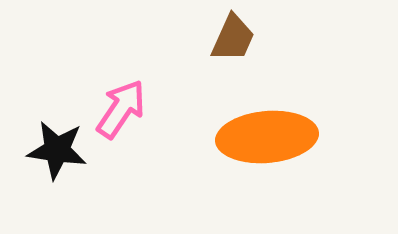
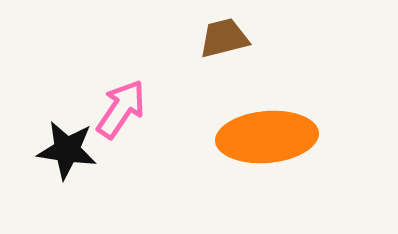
brown trapezoid: moved 9 px left; rotated 128 degrees counterclockwise
black star: moved 10 px right
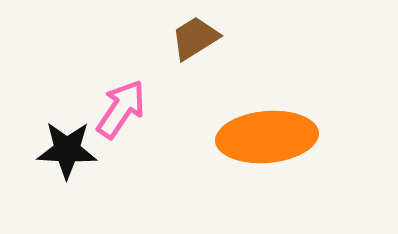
brown trapezoid: moved 29 px left; rotated 18 degrees counterclockwise
black star: rotated 6 degrees counterclockwise
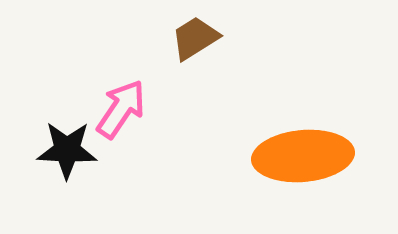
orange ellipse: moved 36 px right, 19 px down
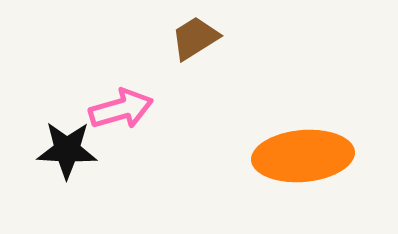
pink arrow: rotated 40 degrees clockwise
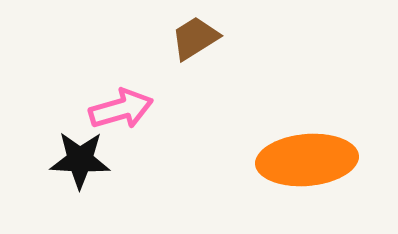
black star: moved 13 px right, 10 px down
orange ellipse: moved 4 px right, 4 px down
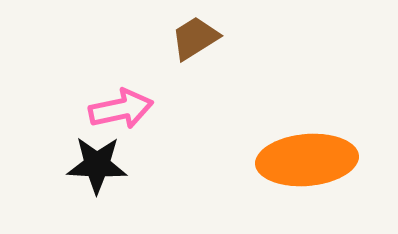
pink arrow: rotated 4 degrees clockwise
black star: moved 17 px right, 5 px down
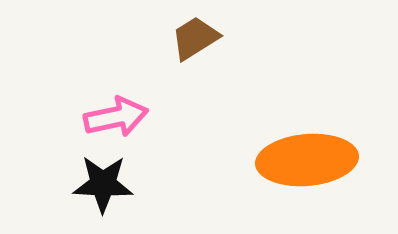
pink arrow: moved 5 px left, 8 px down
black star: moved 6 px right, 19 px down
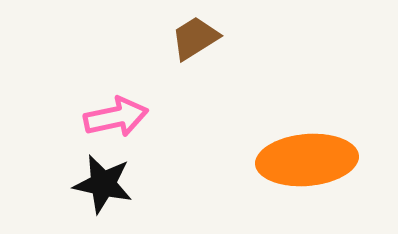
black star: rotated 10 degrees clockwise
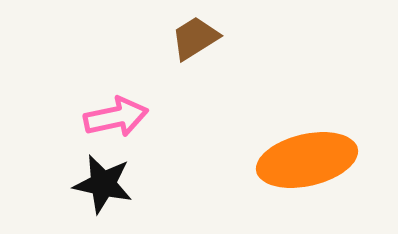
orange ellipse: rotated 8 degrees counterclockwise
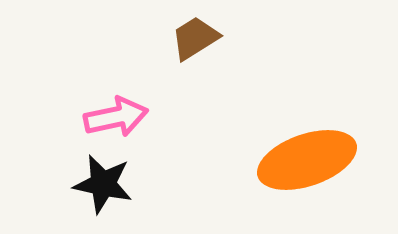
orange ellipse: rotated 6 degrees counterclockwise
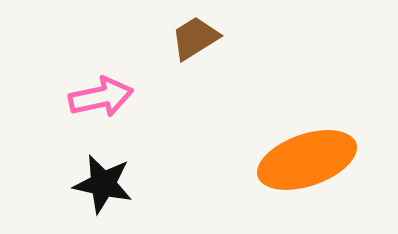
pink arrow: moved 15 px left, 20 px up
